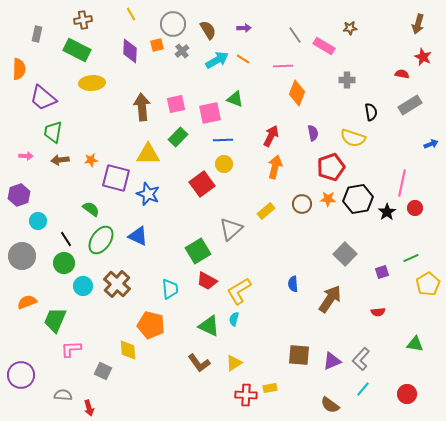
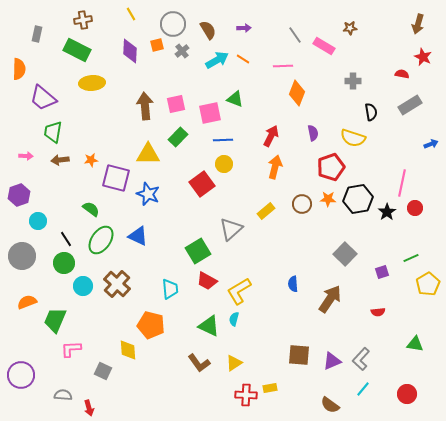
gray cross at (347, 80): moved 6 px right, 1 px down
brown arrow at (142, 107): moved 3 px right, 1 px up
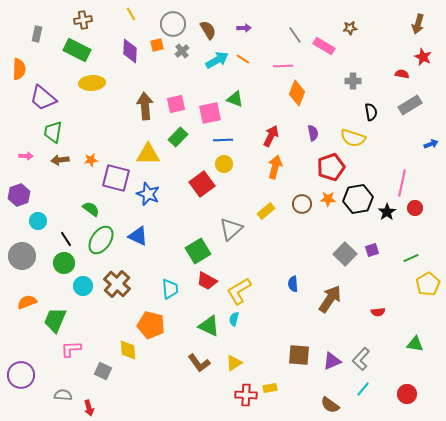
purple square at (382, 272): moved 10 px left, 22 px up
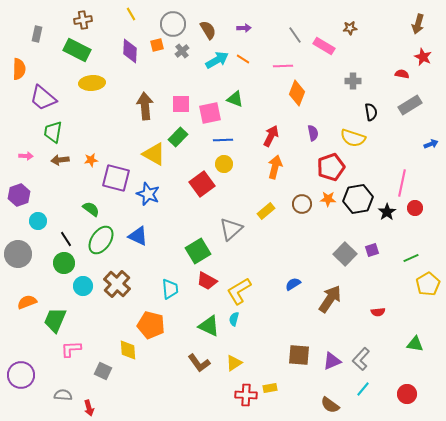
pink square at (176, 104): moved 5 px right; rotated 12 degrees clockwise
yellow triangle at (148, 154): moved 6 px right; rotated 30 degrees clockwise
gray circle at (22, 256): moved 4 px left, 2 px up
blue semicircle at (293, 284): rotated 63 degrees clockwise
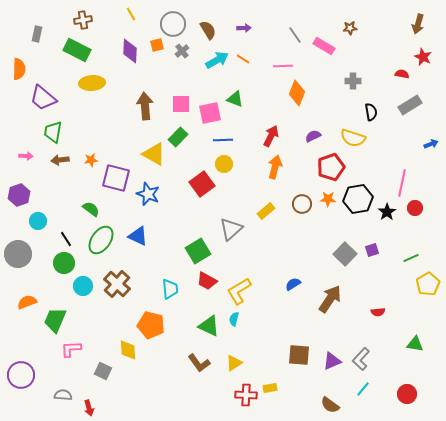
purple semicircle at (313, 133): moved 3 px down; rotated 105 degrees counterclockwise
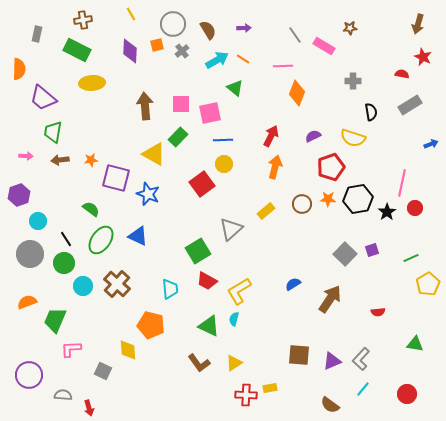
green triangle at (235, 99): moved 11 px up; rotated 18 degrees clockwise
gray circle at (18, 254): moved 12 px right
purple circle at (21, 375): moved 8 px right
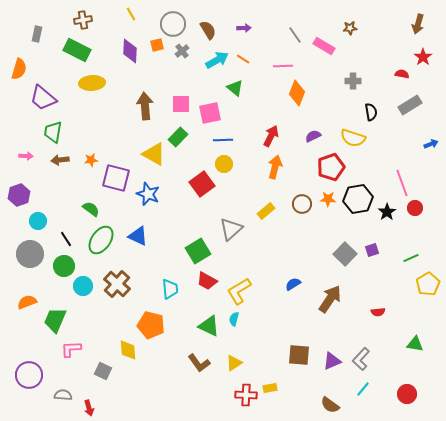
red star at (423, 57): rotated 12 degrees clockwise
orange semicircle at (19, 69): rotated 15 degrees clockwise
pink line at (402, 183): rotated 32 degrees counterclockwise
green circle at (64, 263): moved 3 px down
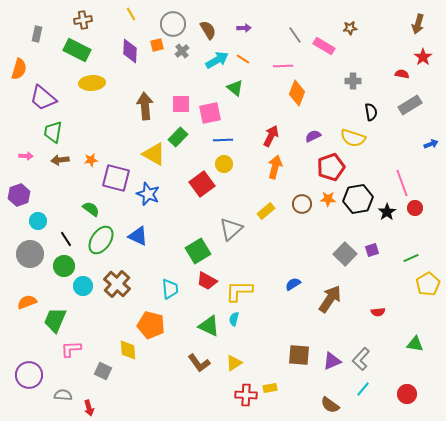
yellow L-shape at (239, 291): rotated 32 degrees clockwise
